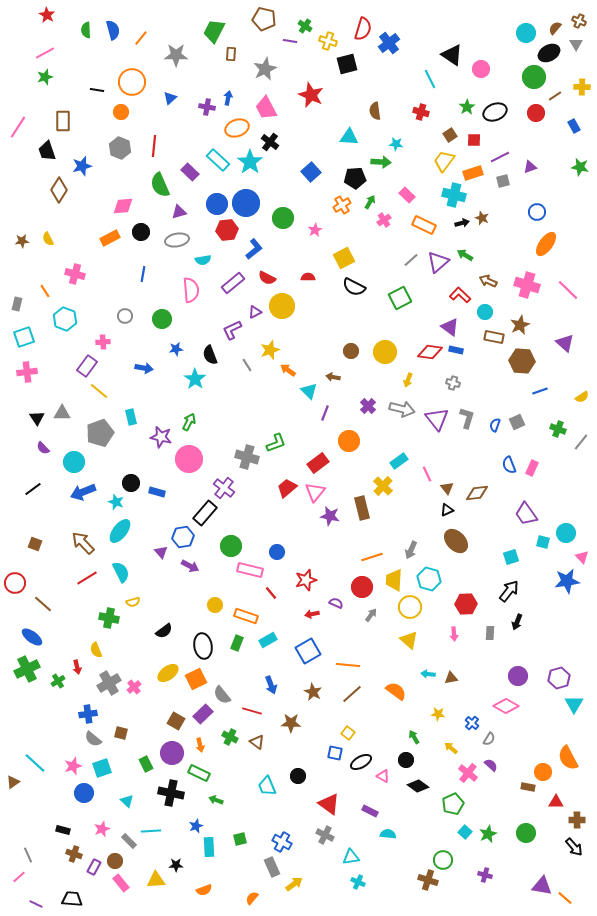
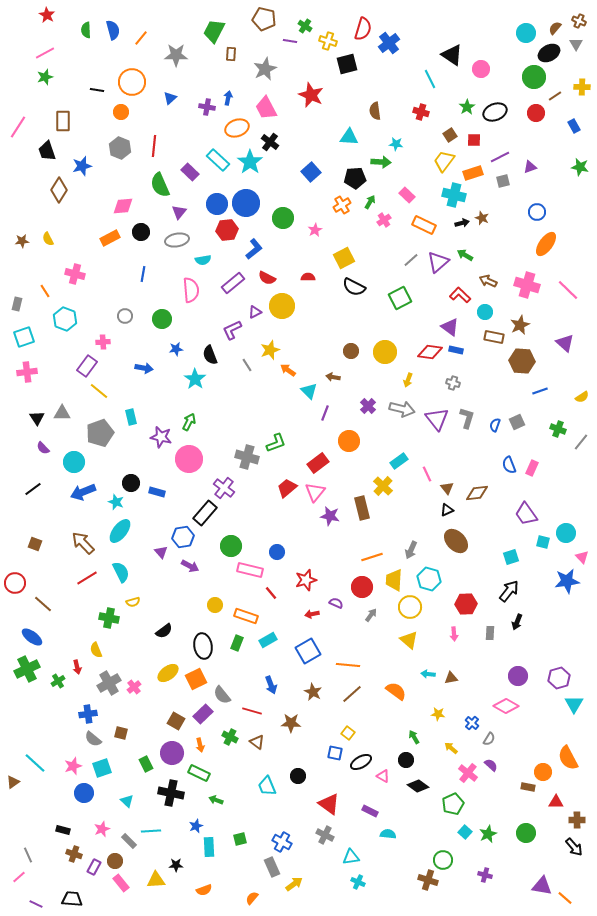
purple triangle at (179, 212): rotated 35 degrees counterclockwise
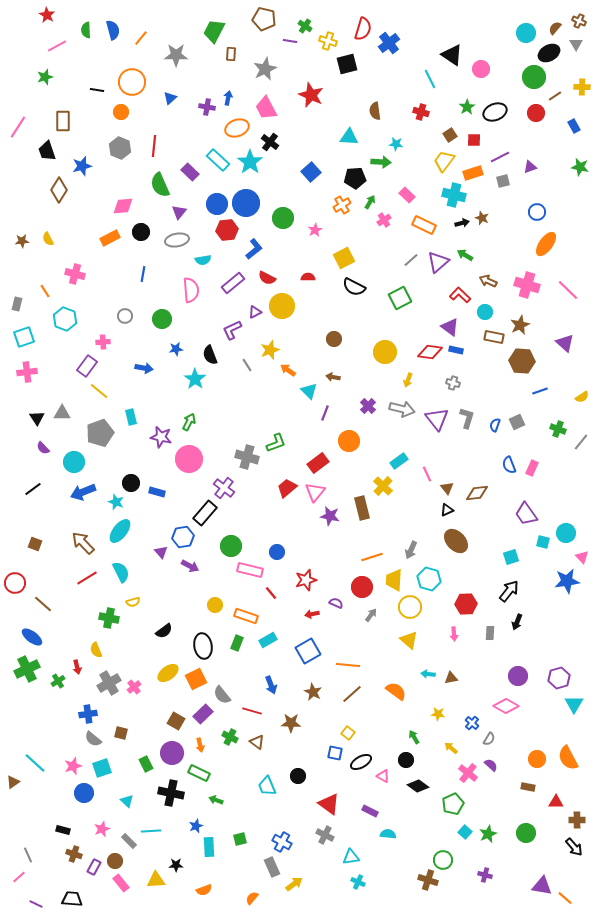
pink line at (45, 53): moved 12 px right, 7 px up
brown circle at (351, 351): moved 17 px left, 12 px up
orange circle at (543, 772): moved 6 px left, 13 px up
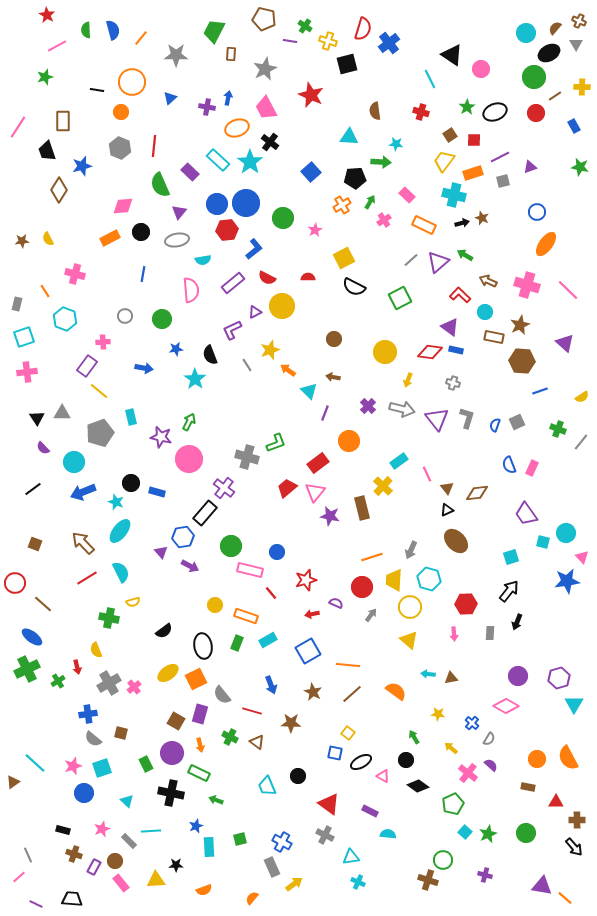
purple rectangle at (203, 714): moved 3 px left; rotated 30 degrees counterclockwise
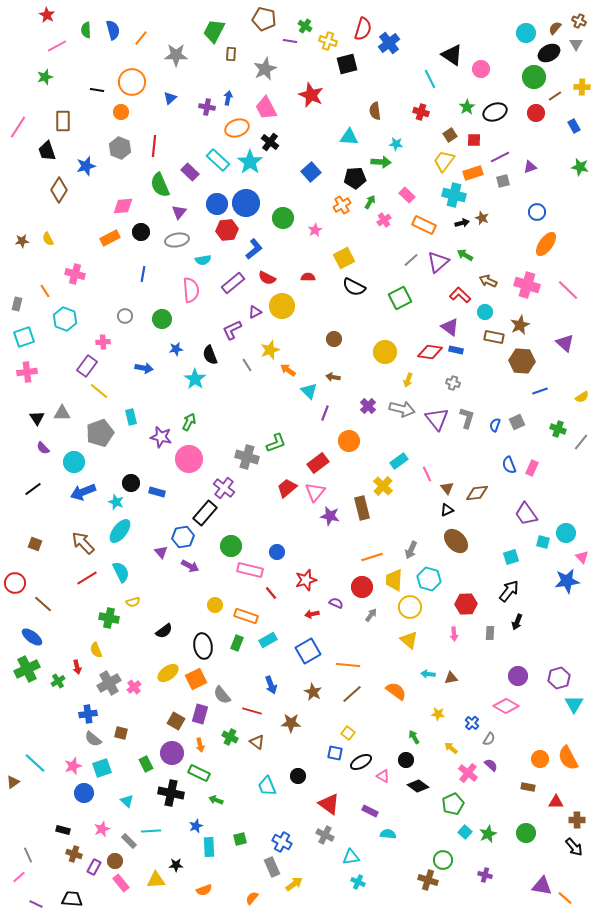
blue star at (82, 166): moved 4 px right
orange circle at (537, 759): moved 3 px right
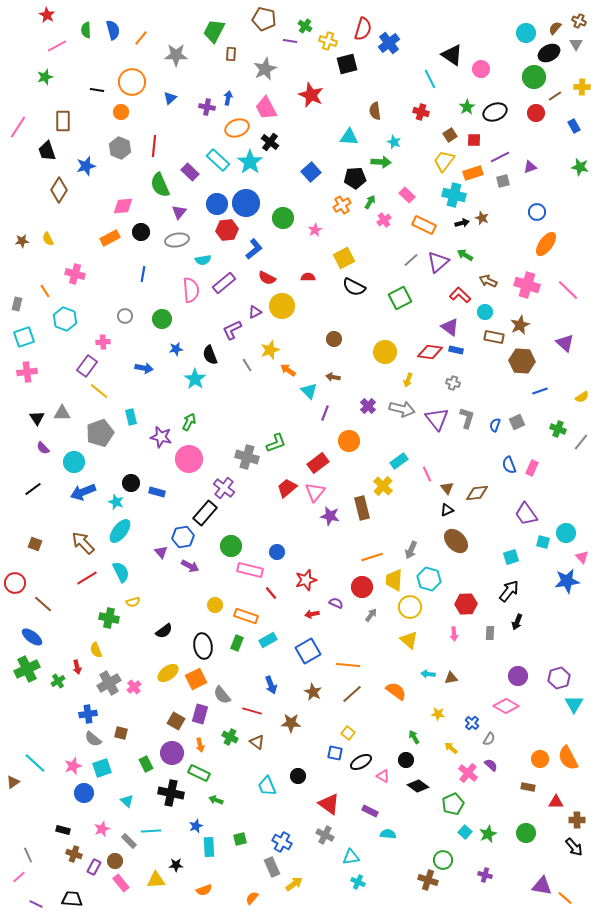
cyan star at (396, 144): moved 2 px left, 2 px up; rotated 16 degrees clockwise
purple rectangle at (233, 283): moved 9 px left
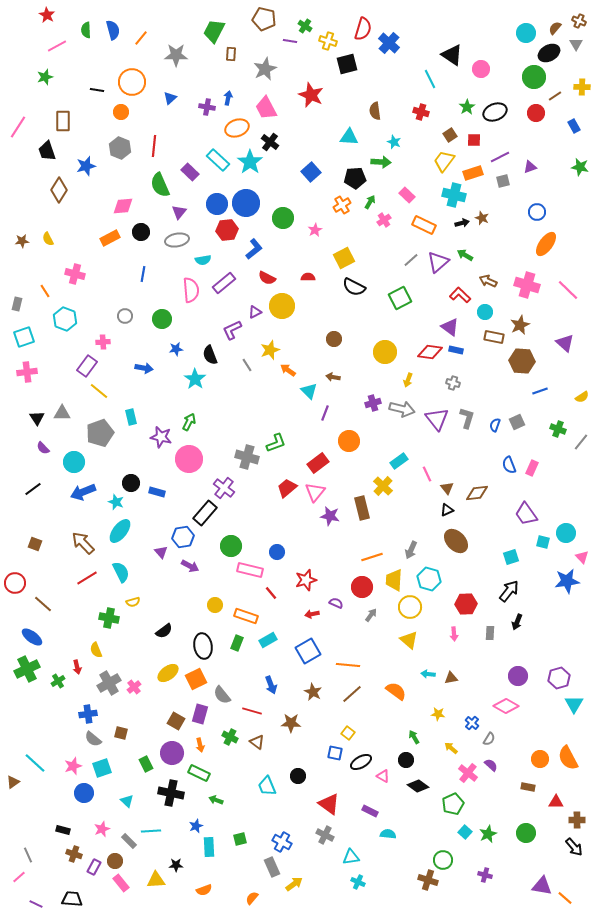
blue cross at (389, 43): rotated 10 degrees counterclockwise
purple cross at (368, 406): moved 5 px right, 3 px up; rotated 28 degrees clockwise
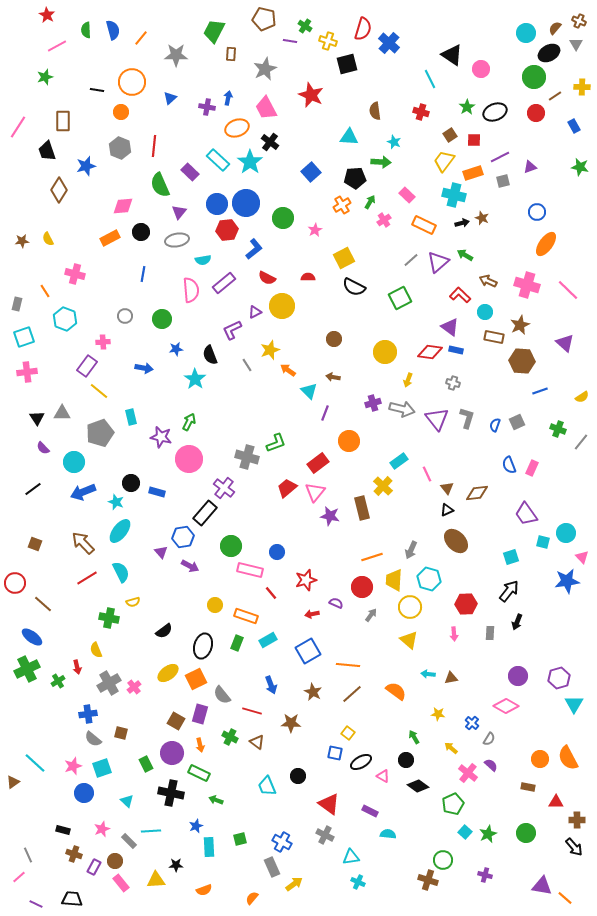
black ellipse at (203, 646): rotated 25 degrees clockwise
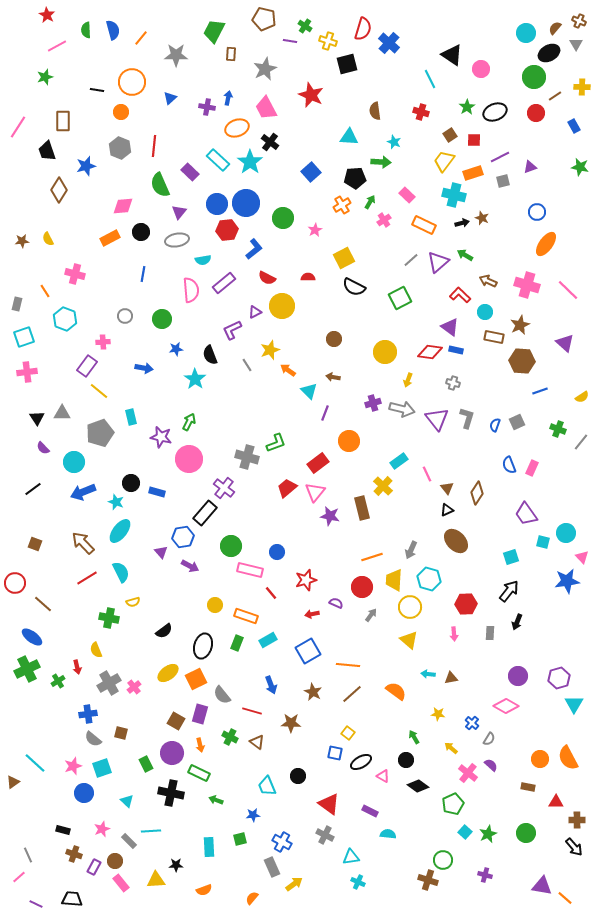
brown diamond at (477, 493): rotated 50 degrees counterclockwise
blue star at (196, 826): moved 57 px right, 11 px up; rotated 16 degrees clockwise
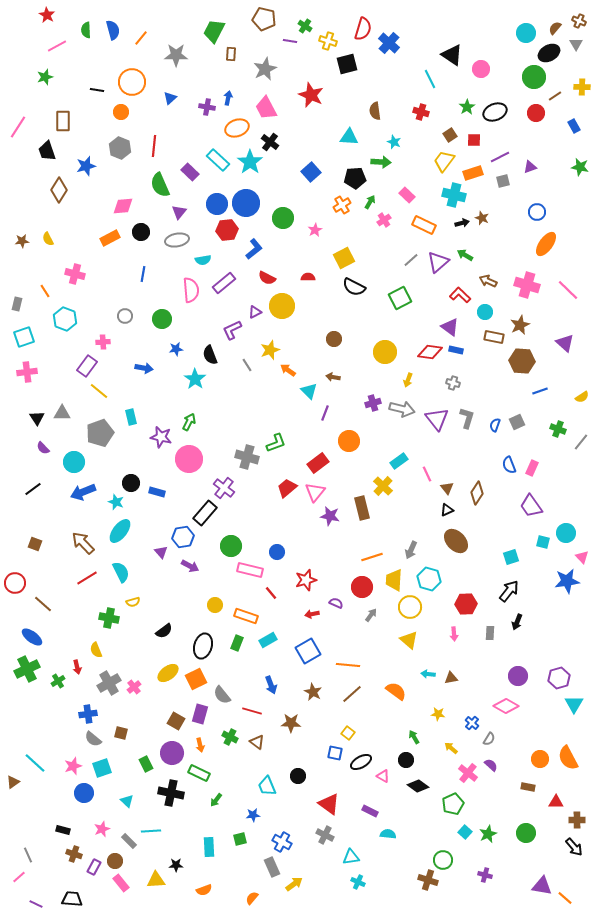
purple trapezoid at (526, 514): moved 5 px right, 8 px up
green arrow at (216, 800): rotated 72 degrees counterclockwise
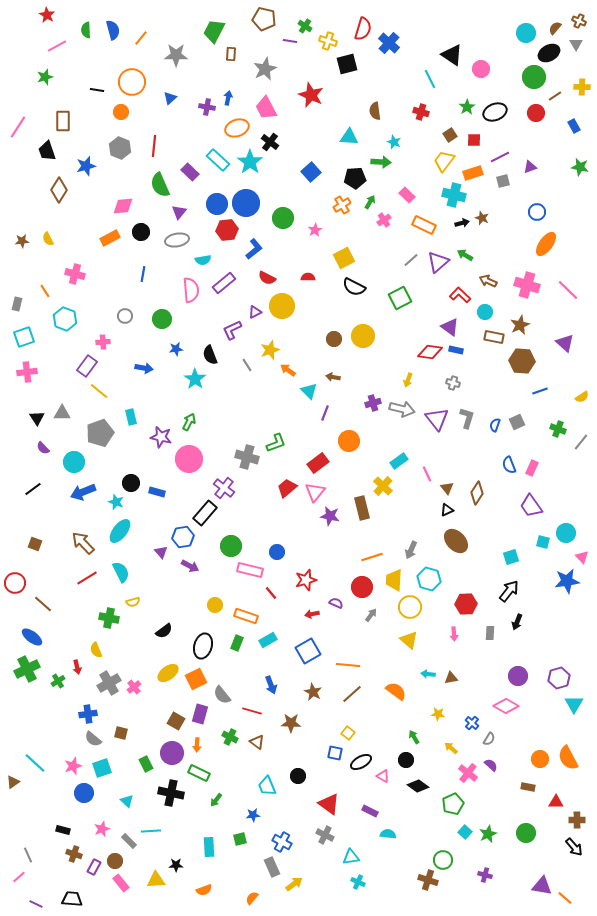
yellow circle at (385, 352): moved 22 px left, 16 px up
orange arrow at (200, 745): moved 3 px left; rotated 16 degrees clockwise
